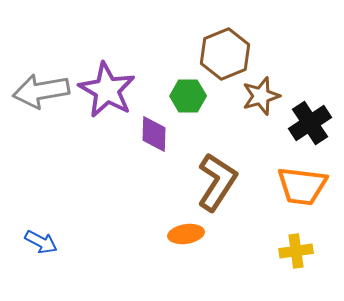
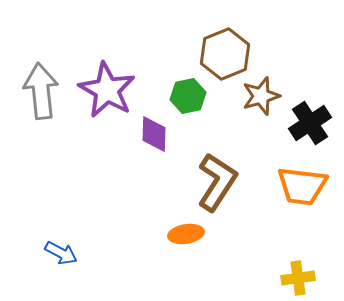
gray arrow: rotated 94 degrees clockwise
green hexagon: rotated 12 degrees counterclockwise
blue arrow: moved 20 px right, 11 px down
yellow cross: moved 2 px right, 27 px down
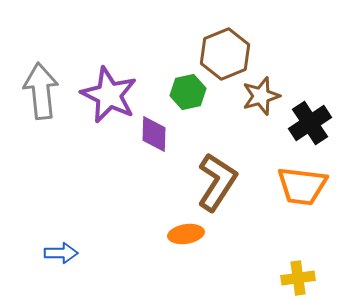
purple star: moved 2 px right, 5 px down; rotated 4 degrees counterclockwise
green hexagon: moved 4 px up
blue arrow: rotated 28 degrees counterclockwise
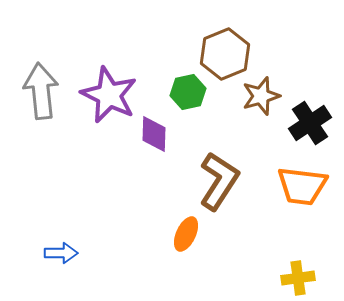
brown L-shape: moved 2 px right, 1 px up
orange ellipse: rotated 56 degrees counterclockwise
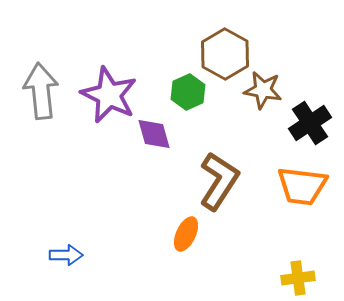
brown hexagon: rotated 9 degrees counterclockwise
green hexagon: rotated 12 degrees counterclockwise
brown star: moved 2 px right, 6 px up; rotated 27 degrees clockwise
purple diamond: rotated 18 degrees counterclockwise
blue arrow: moved 5 px right, 2 px down
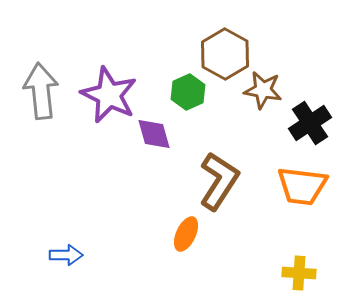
yellow cross: moved 1 px right, 5 px up; rotated 12 degrees clockwise
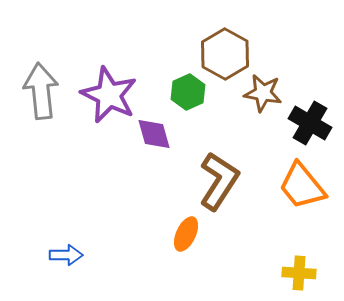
brown star: moved 3 px down
black cross: rotated 27 degrees counterclockwise
orange trapezoid: rotated 44 degrees clockwise
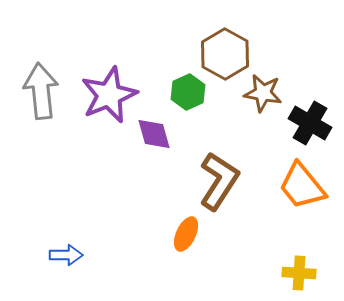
purple star: rotated 24 degrees clockwise
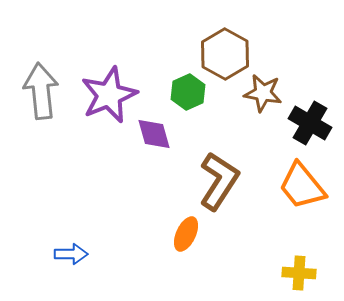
blue arrow: moved 5 px right, 1 px up
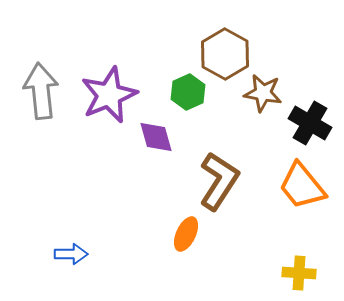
purple diamond: moved 2 px right, 3 px down
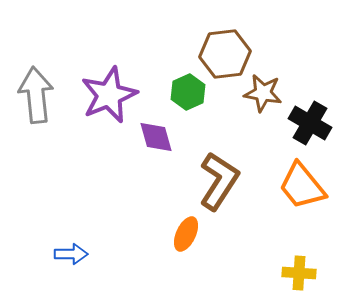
brown hexagon: rotated 24 degrees clockwise
gray arrow: moved 5 px left, 4 px down
